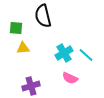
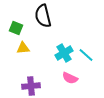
green square: rotated 16 degrees clockwise
purple cross: rotated 12 degrees clockwise
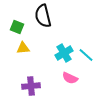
green square: moved 1 px right, 1 px up
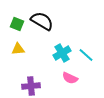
black semicircle: moved 1 px left, 5 px down; rotated 135 degrees clockwise
green square: moved 3 px up
yellow triangle: moved 5 px left, 1 px down
cyan cross: moved 2 px left
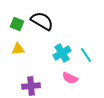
cyan line: rotated 14 degrees clockwise
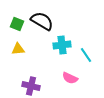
cyan cross: moved 8 px up; rotated 24 degrees clockwise
purple cross: rotated 18 degrees clockwise
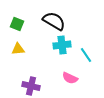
black semicircle: moved 12 px right
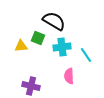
green square: moved 21 px right, 14 px down
cyan cross: moved 2 px down
yellow triangle: moved 3 px right, 3 px up
pink semicircle: moved 1 px left, 2 px up; rotated 63 degrees clockwise
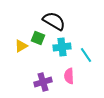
yellow triangle: rotated 24 degrees counterclockwise
purple cross: moved 12 px right, 4 px up; rotated 30 degrees counterclockwise
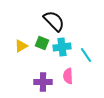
black semicircle: rotated 15 degrees clockwise
green square: moved 4 px right, 5 px down
pink semicircle: moved 1 px left
purple cross: rotated 18 degrees clockwise
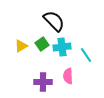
green square: moved 1 px down; rotated 32 degrees clockwise
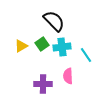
purple cross: moved 2 px down
